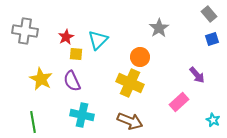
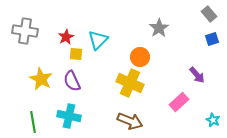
cyan cross: moved 13 px left, 1 px down
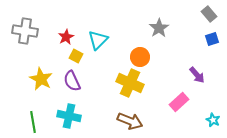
yellow square: moved 2 px down; rotated 24 degrees clockwise
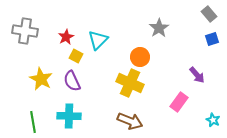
pink rectangle: rotated 12 degrees counterclockwise
cyan cross: rotated 10 degrees counterclockwise
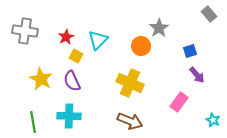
blue square: moved 22 px left, 12 px down
orange circle: moved 1 px right, 11 px up
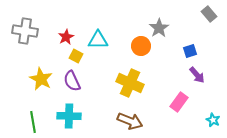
cyan triangle: rotated 45 degrees clockwise
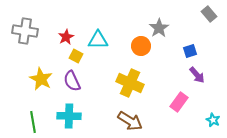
brown arrow: rotated 10 degrees clockwise
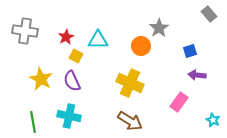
purple arrow: rotated 138 degrees clockwise
cyan cross: rotated 10 degrees clockwise
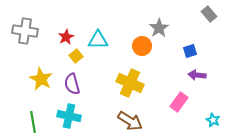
orange circle: moved 1 px right
yellow square: rotated 24 degrees clockwise
purple semicircle: moved 3 px down; rotated 10 degrees clockwise
